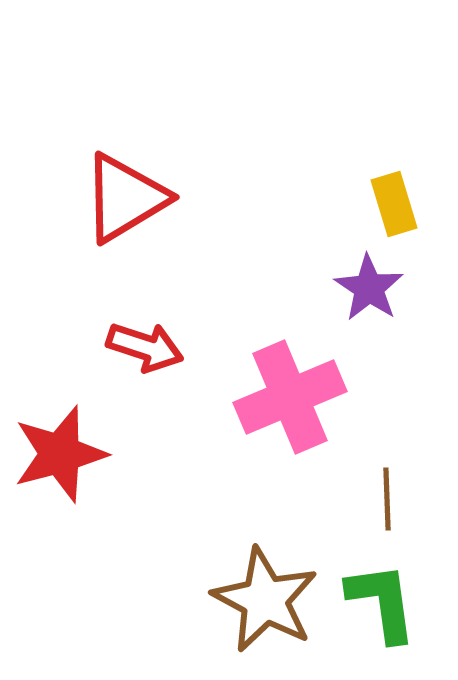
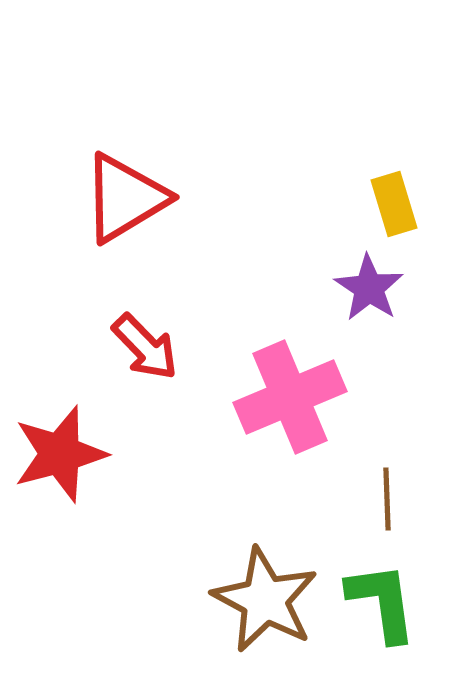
red arrow: rotated 28 degrees clockwise
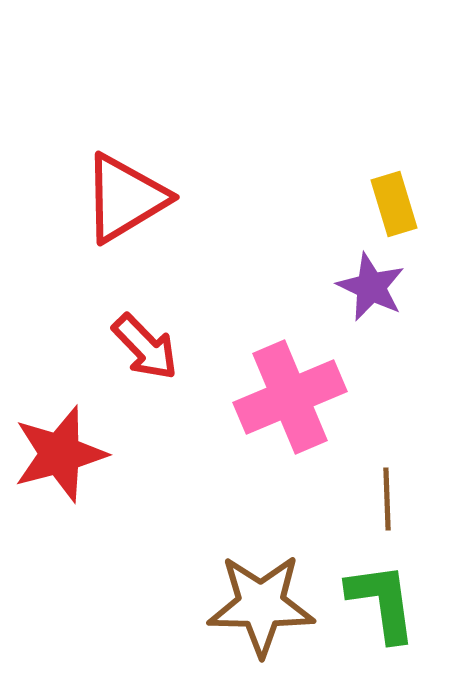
purple star: moved 2 px right, 1 px up; rotated 8 degrees counterclockwise
brown star: moved 4 px left, 5 px down; rotated 27 degrees counterclockwise
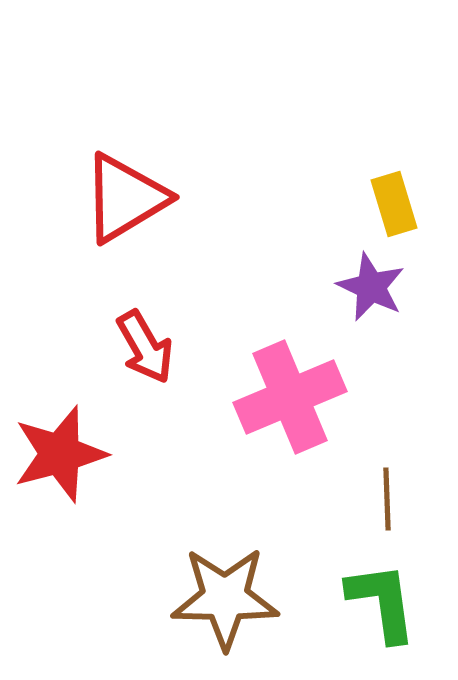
red arrow: rotated 14 degrees clockwise
brown star: moved 36 px left, 7 px up
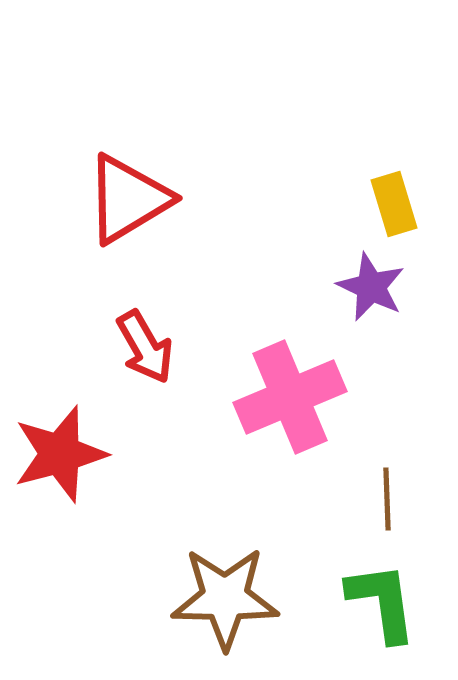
red triangle: moved 3 px right, 1 px down
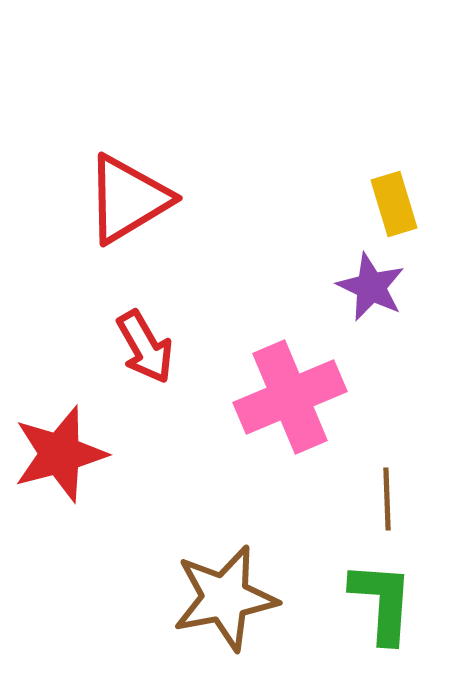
brown star: rotated 12 degrees counterclockwise
green L-shape: rotated 12 degrees clockwise
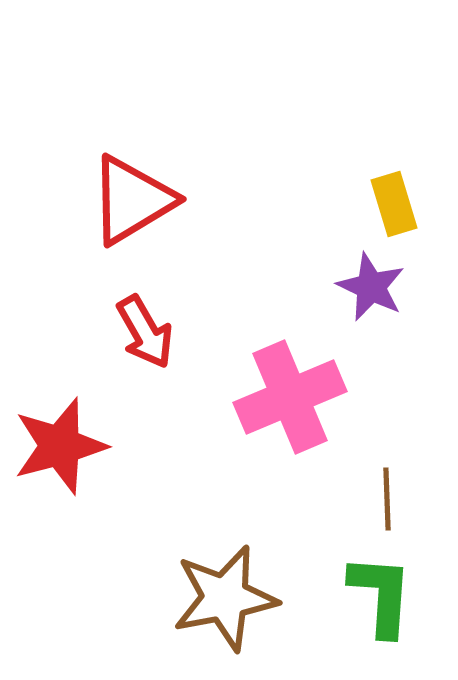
red triangle: moved 4 px right, 1 px down
red arrow: moved 15 px up
red star: moved 8 px up
green L-shape: moved 1 px left, 7 px up
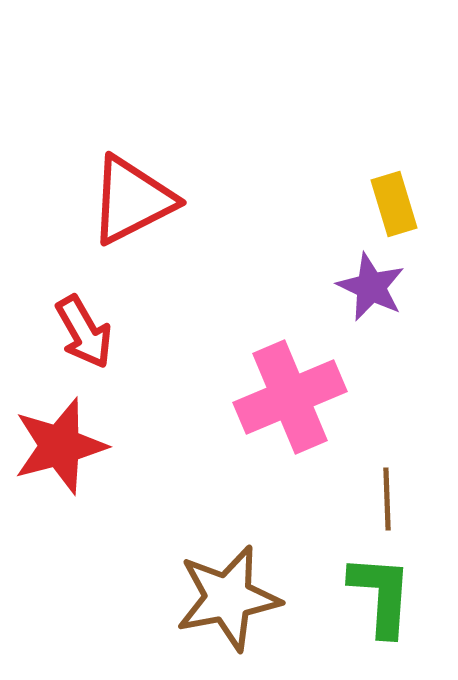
red triangle: rotated 4 degrees clockwise
red arrow: moved 61 px left
brown star: moved 3 px right
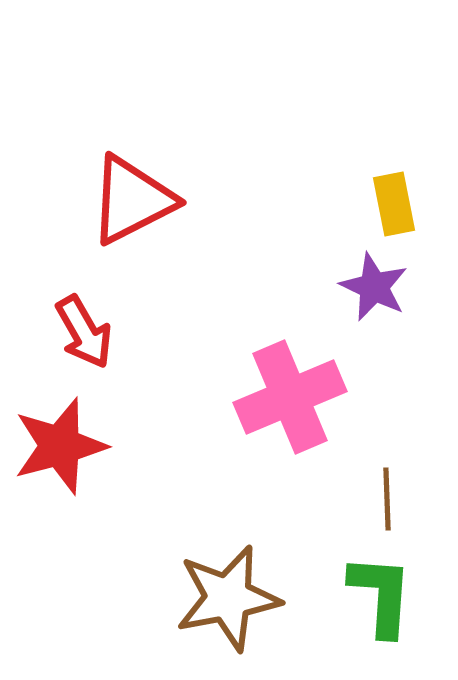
yellow rectangle: rotated 6 degrees clockwise
purple star: moved 3 px right
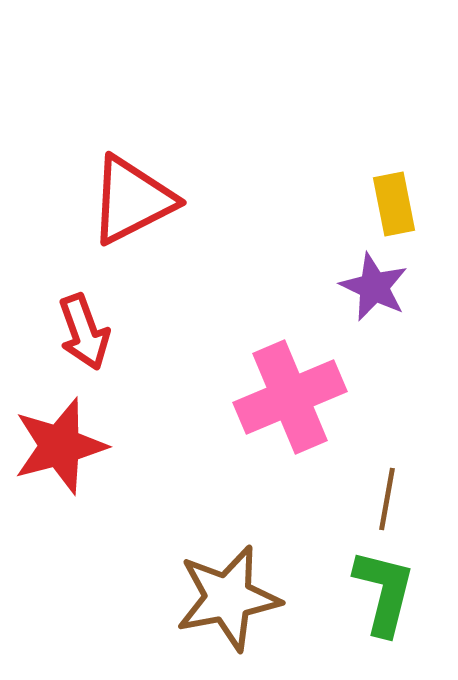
red arrow: rotated 10 degrees clockwise
brown line: rotated 12 degrees clockwise
green L-shape: moved 3 px right, 3 px up; rotated 10 degrees clockwise
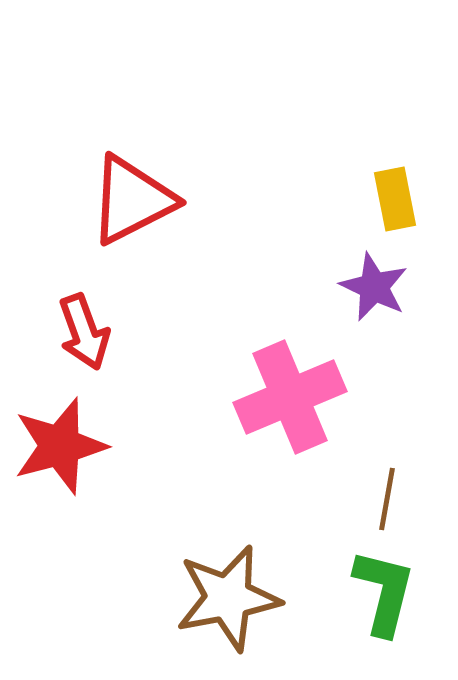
yellow rectangle: moved 1 px right, 5 px up
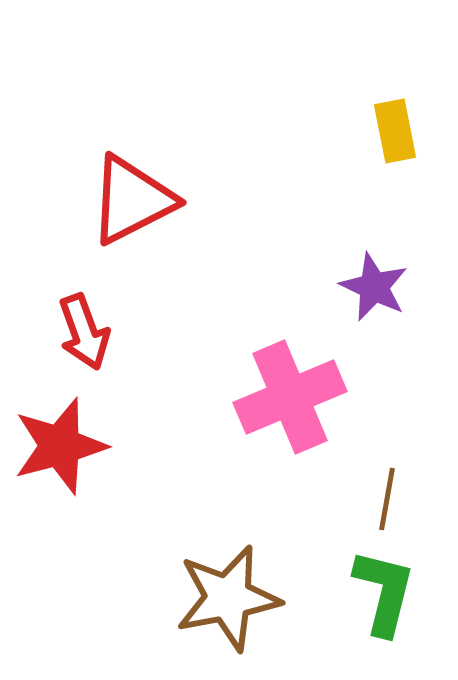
yellow rectangle: moved 68 px up
